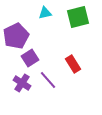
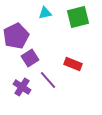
red rectangle: rotated 36 degrees counterclockwise
purple cross: moved 4 px down
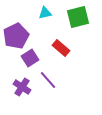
red rectangle: moved 12 px left, 16 px up; rotated 18 degrees clockwise
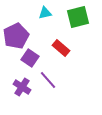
purple square: rotated 24 degrees counterclockwise
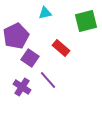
green square: moved 8 px right, 4 px down
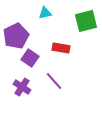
red rectangle: rotated 30 degrees counterclockwise
purple line: moved 6 px right, 1 px down
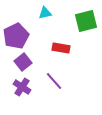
purple square: moved 7 px left, 4 px down; rotated 18 degrees clockwise
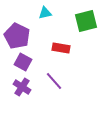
purple pentagon: moved 1 px right; rotated 20 degrees counterclockwise
purple square: rotated 24 degrees counterclockwise
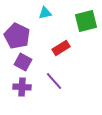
red rectangle: rotated 42 degrees counterclockwise
purple cross: rotated 30 degrees counterclockwise
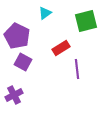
cyan triangle: rotated 24 degrees counterclockwise
purple line: moved 23 px right, 12 px up; rotated 36 degrees clockwise
purple cross: moved 8 px left, 8 px down; rotated 30 degrees counterclockwise
